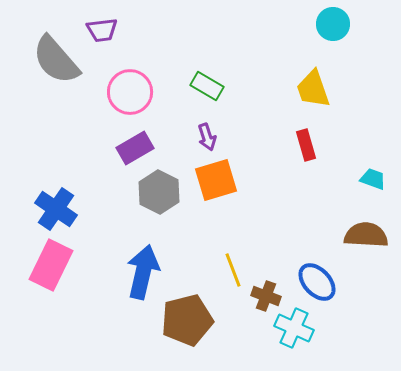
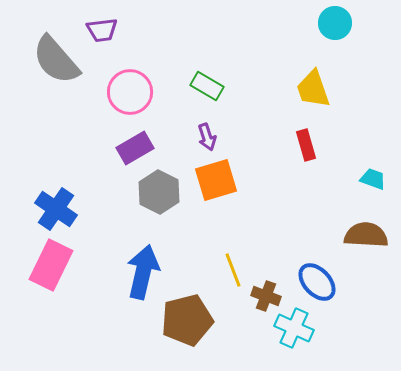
cyan circle: moved 2 px right, 1 px up
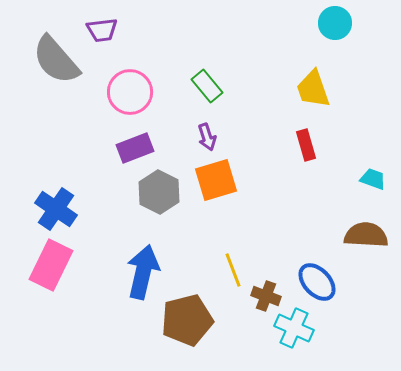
green rectangle: rotated 20 degrees clockwise
purple rectangle: rotated 9 degrees clockwise
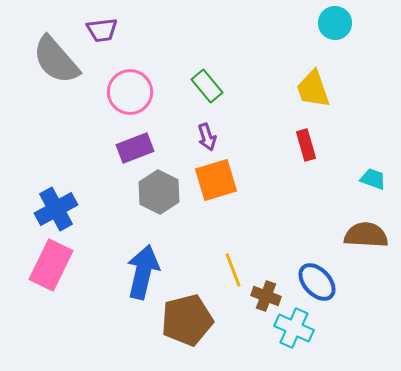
blue cross: rotated 27 degrees clockwise
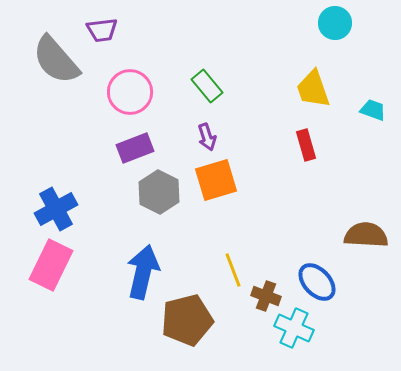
cyan trapezoid: moved 69 px up
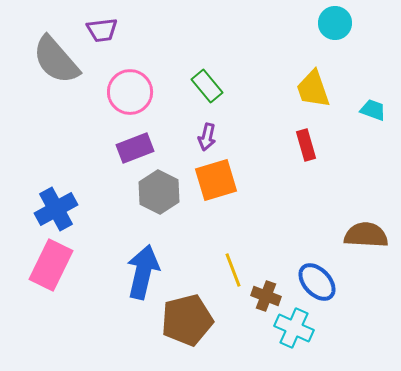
purple arrow: rotated 32 degrees clockwise
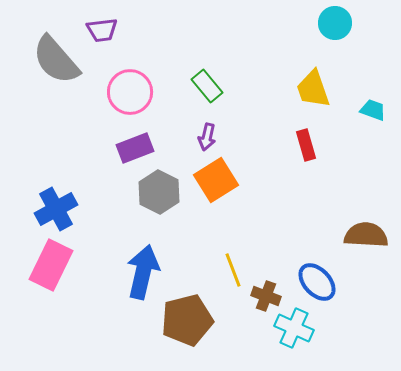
orange square: rotated 15 degrees counterclockwise
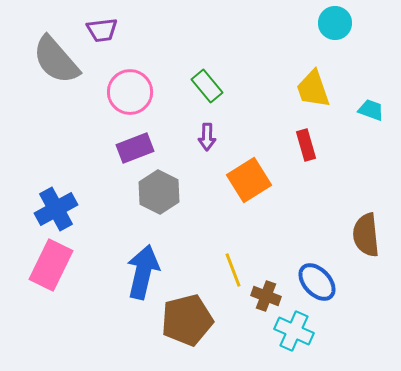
cyan trapezoid: moved 2 px left
purple arrow: rotated 12 degrees counterclockwise
orange square: moved 33 px right
brown semicircle: rotated 99 degrees counterclockwise
cyan cross: moved 3 px down
